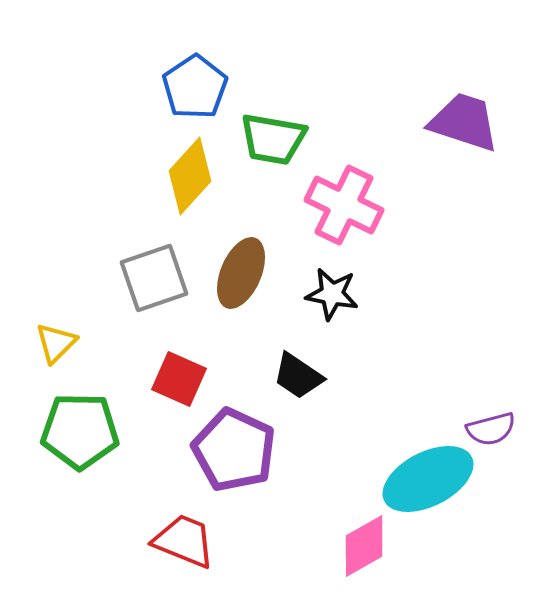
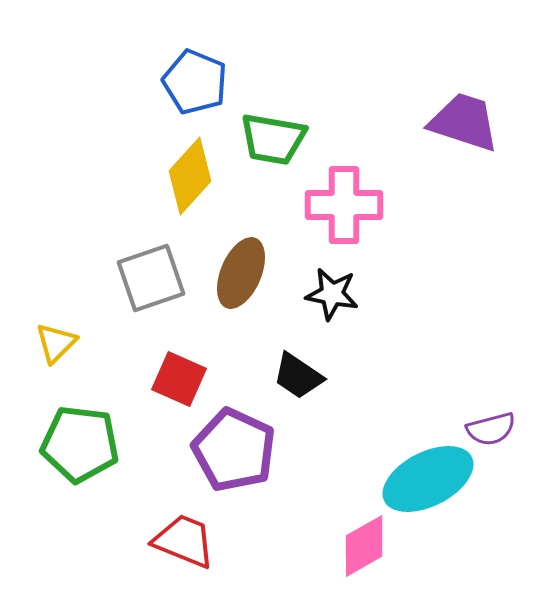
blue pentagon: moved 5 px up; rotated 16 degrees counterclockwise
pink cross: rotated 26 degrees counterclockwise
gray square: moved 3 px left
green pentagon: moved 13 px down; rotated 6 degrees clockwise
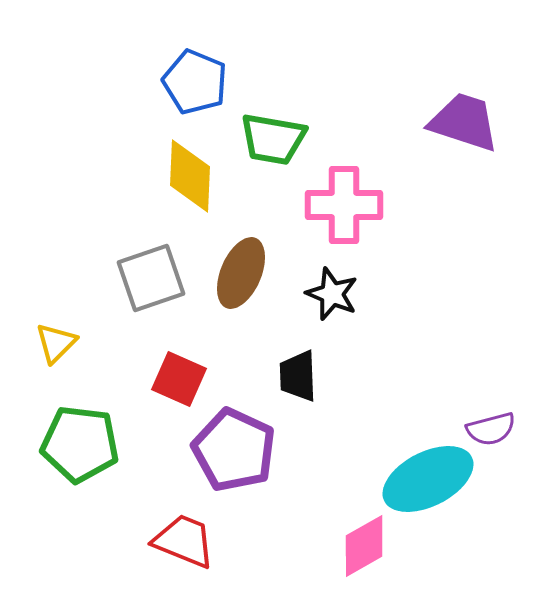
yellow diamond: rotated 40 degrees counterclockwise
black star: rotated 12 degrees clockwise
black trapezoid: rotated 54 degrees clockwise
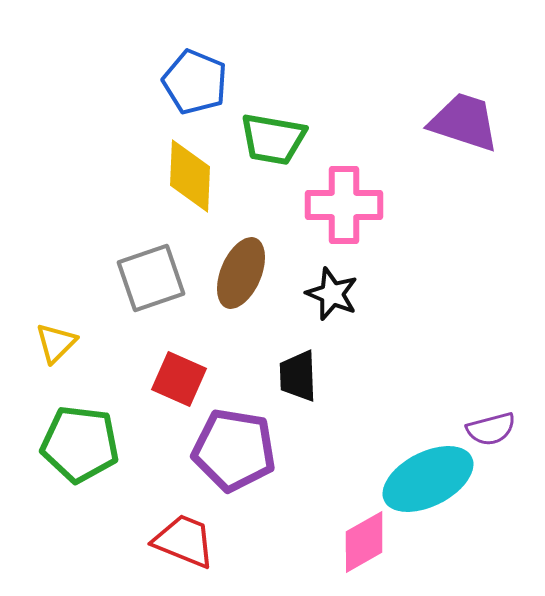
purple pentagon: rotated 16 degrees counterclockwise
pink diamond: moved 4 px up
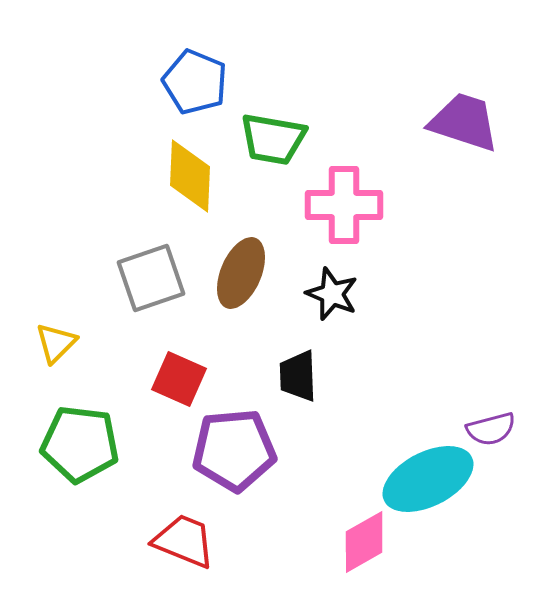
purple pentagon: rotated 14 degrees counterclockwise
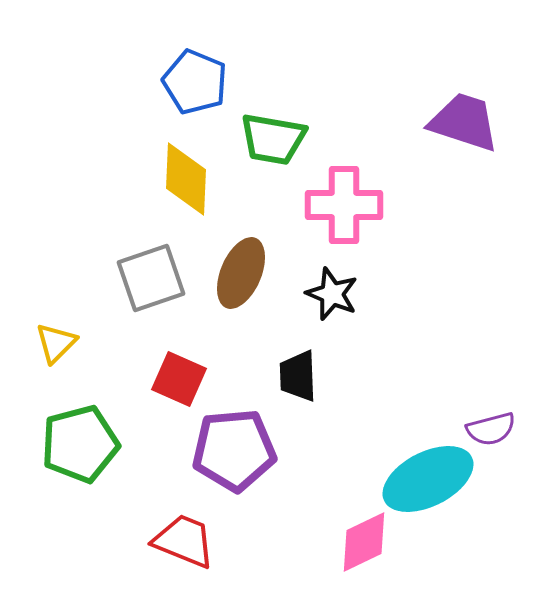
yellow diamond: moved 4 px left, 3 px down
green pentagon: rotated 22 degrees counterclockwise
pink diamond: rotated 4 degrees clockwise
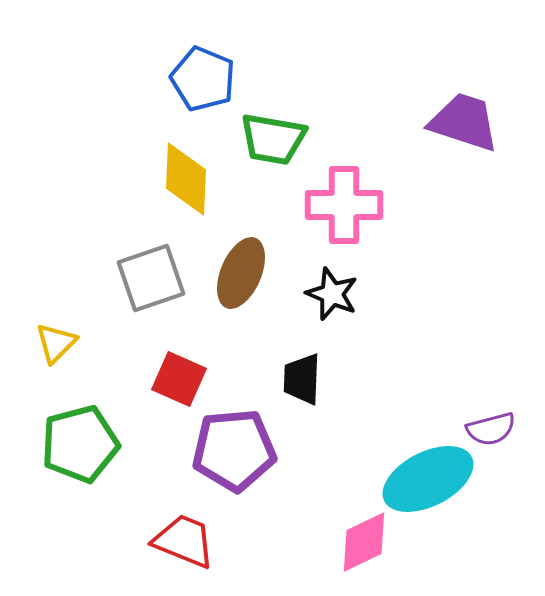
blue pentagon: moved 8 px right, 3 px up
black trapezoid: moved 4 px right, 3 px down; rotated 4 degrees clockwise
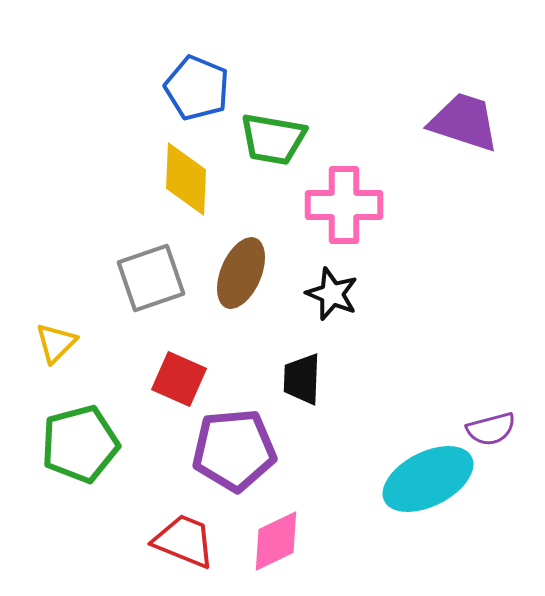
blue pentagon: moved 6 px left, 9 px down
pink diamond: moved 88 px left, 1 px up
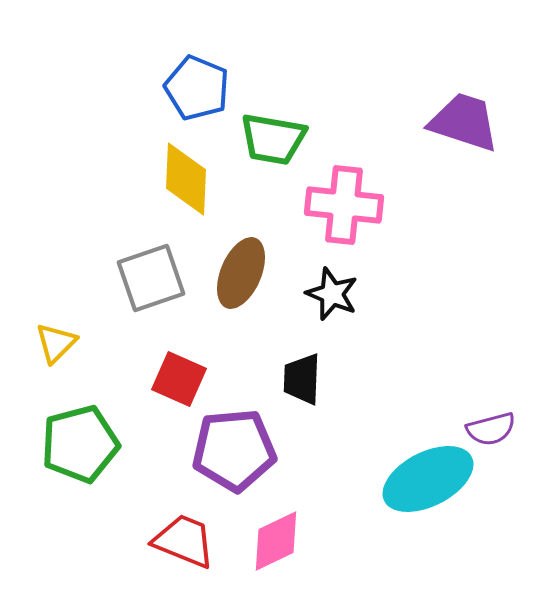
pink cross: rotated 6 degrees clockwise
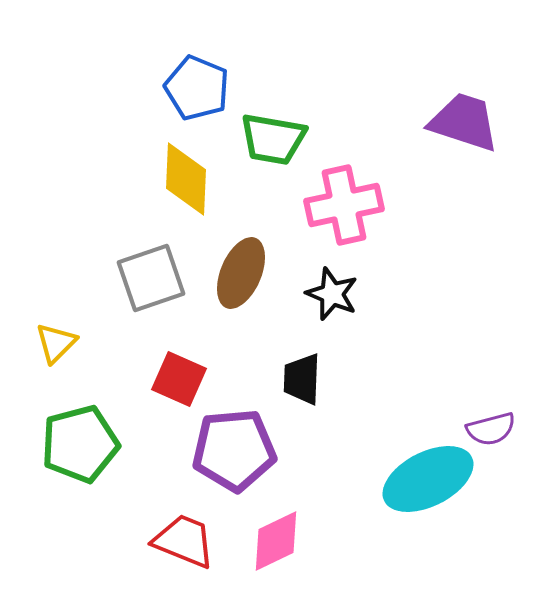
pink cross: rotated 18 degrees counterclockwise
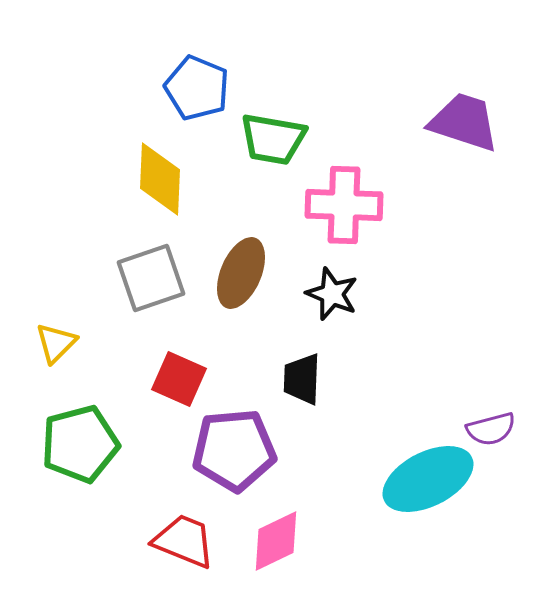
yellow diamond: moved 26 px left
pink cross: rotated 14 degrees clockwise
